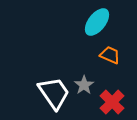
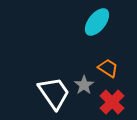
orange trapezoid: moved 2 px left, 13 px down; rotated 10 degrees clockwise
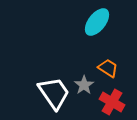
red cross: rotated 15 degrees counterclockwise
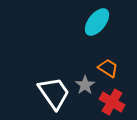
gray star: moved 1 px right
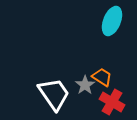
cyan ellipse: moved 15 px right, 1 px up; rotated 16 degrees counterclockwise
orange trapezoid: moved 6 px left, 9 px down
white trapezoid: moved 1 px down
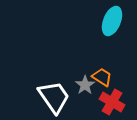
white trapezoid: moved 3 px down
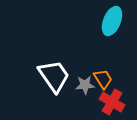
orange trapezoid: moved 1 px right, 2 px down; rotated 25 degrees clockwise
gray star: rotated 30 degrees clockwise
white trapezoid: moved 21 px up
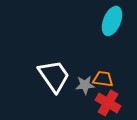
orange trapezoid: rotated 50 degrees counterclockwise
red cross: moved 4 px left, 1 px down
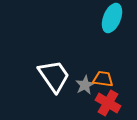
cyan ellipse: moved 3 px up
gray star: rotated 24 degrees counterclockwise
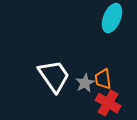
orange trapezoid: rotated 105 degrees counterclockwise
gray star: moved 2 px up
